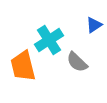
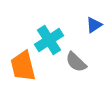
gray semicircle: moved 1 px left
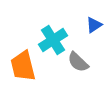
cyan cross: moved 4 px right
gray semicircle: moved 2 px right
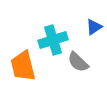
blue triangle: moved 2 px down
cyan cross: rotated 16 degrees clockwise
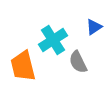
cyan cross: rotated 16 degrees counterclockwise
gray semicircle: rotated 20 degrees clockwise
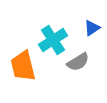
blue triangle: moved 2 px left, 1 px down
gray semicircle: rotated 95 degrees counterclockwise
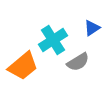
orange trapezoid: rotated 116 degrees counterclockwise
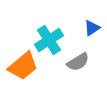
cyan cross: moved 4 px left
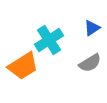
gray semicircle: moved 12 px right, 1 px down
orange trapezoid: rotated 8 degrees clockwise
